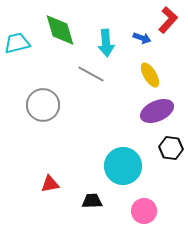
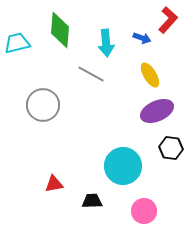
green diamond: rotated 21 degrees clockwise
red triangle: moved 4 px right
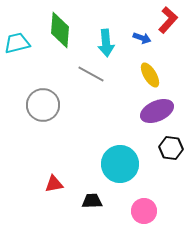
cyan circle: moved 3 px left, 2 px up
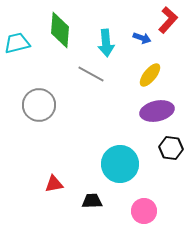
yellow ellipse: rotated 70 degrees clockwise
gray circle: moved 4 px left
purple ellipse: rotated 12 degrees clockwise
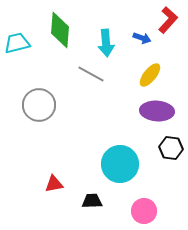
purple ellipse: rotated 16 degrees clockwise
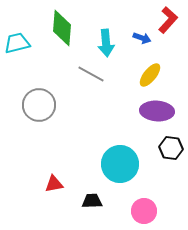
green diamond: moved 2 px right, 2 px up
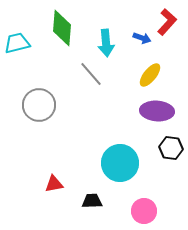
red L-shape: moved 1 px left, 2 px down
gray line: rotated 20 degrees clockwise
cyan circle: moved 1 px up
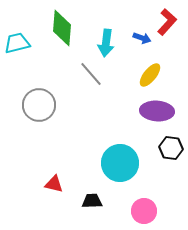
cyan arrow: rotated 12 degrees clockwise
red triangle: rotated 24 degrees clockwise
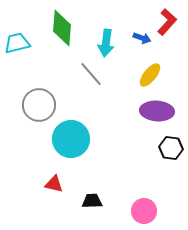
cyan circle: moved 49 px left, 24 px up
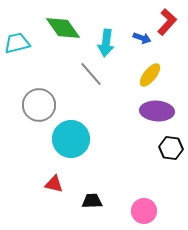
green diamond: moved 1 px right; rotated 39 degrees counterclockwise
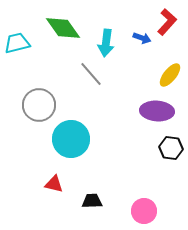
yellow ellipse: moved 20 px right
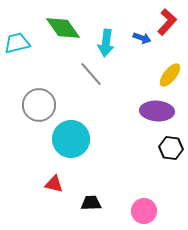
black trapezoid: moved 1 px left, 2 px down
